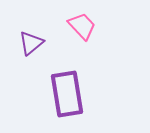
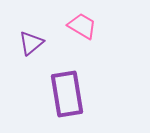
pink trapezoid: rotated 16 degrees counterclockwise
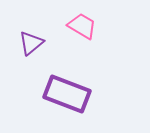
purple rectangle: rotated 60 degrees counterclockwise
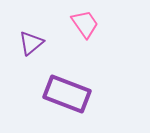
pink trapezoid: moved 3 px right, 2 px up; rotated 24 degrees clockwise
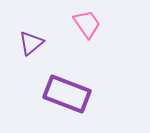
pink trapezoid: moved 2 px right
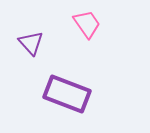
purple triangle: rotated 32 degrees counterclockwise
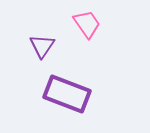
purple triangle: moved 11 px right, 3 px down; rotated 16 degrees clockwise
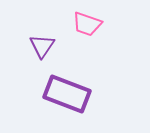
pink trapezoid: rotated 144 degrees clockwise
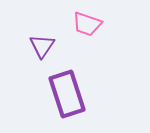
purple rectangle: rotated 51 degrees clockwise
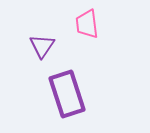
pink trapezoid: rotated 64 degrees clockwise
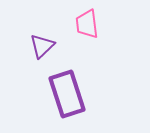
purple triangle: rotated 12 degrees clockwise
